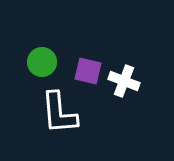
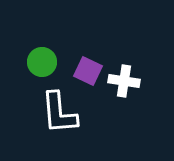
purple square: rotated 12 degrees clockwise
white cross: rotated 12 degrees counterclockwise
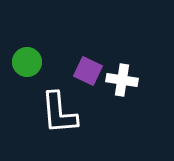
green circle: moved 15 px left
white cross: moved 2 px left, 1 px up
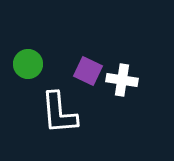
green circle: moved 1 px right, 2 px down
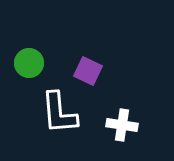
green circle: moved 1 px right, 1 px up
white cross: moved 45 px down
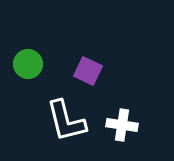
green circle: moved 1 px left, 1 px down
white L-shape: moved 7 px right, 8 px down; rotated 9 degrees counterclockwise
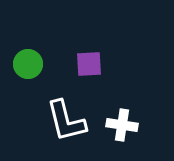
purple square: moved 1 px right, 7 px up; rotated 28 degrees counterclockwise
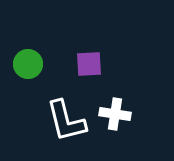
white cross: moved 7 px left, 11 px up
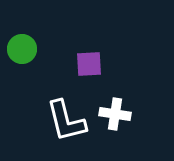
green circle: moved 6 px left, 15 px up
